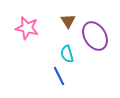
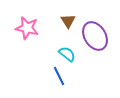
cyan semicircle: rotated 144 degrees clockwise
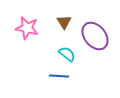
brown triangle: moved 4 px left, 1 px down
purple ellipse: rotated 8 degrees counterclockwise
blue line: rotated 60 degrees counterclockwise
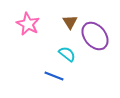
brown triangle: moved 6 px right
pink star: moved 1 px right, 4 px up; rotated 15 degrees clockwise
blue line: moved 5 px left; rotated 18 degrees clockwise
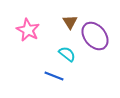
pink star: moved 6 px down
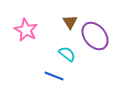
pink star: moved 2 px left
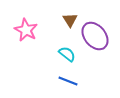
brown triangle: moved 2 px up
blue line: moved 14 px right, 5 px down
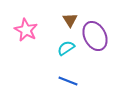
purple ellipse: rotated 12 degrees clockwise
cyan semicircle: moved 1 px left, 6 px up; rotated 72 degrees counterclockwise
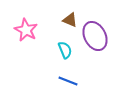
brown triangle: rotated 35 degrees counterclockwise
cyan semicircle: moved 1 px left, 2 px down; rotated 102 degrees clockwise
